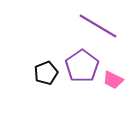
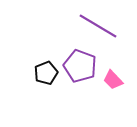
purple pentagon: moved 2 px left; rotated 16 degrees counterclockwise
pink trapezoid: rotated 20 degrees clockwise
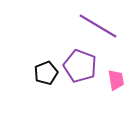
pink trapezoid: moved 3 px right; rotated 145 degrees counterclockwise
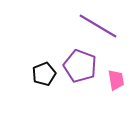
black pentagon: moved 2 px left, 1 px down
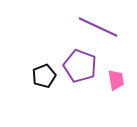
purple line: moved 1 px down; rotated 6 degrees counterclockwise
black pentagon: moved 2 px down
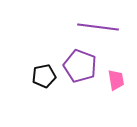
purple line: rotated 18 degrees counterclockwise
black pentagon: rotated 10 degrees clockwise
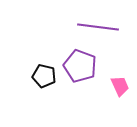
black pentagon: rotated 25 degrees clockwise
pink trapezoid: moved 4 px right, 6 px down; rotated 15 degrees counterclockwise
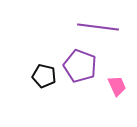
pink trapezoid: moved 3 px left
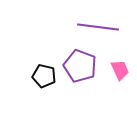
pink trapezoid: moved 3 px right, 16 px up
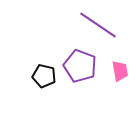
purple line: moved 2 px up; rotated 27 degrees clockwise
pink trapezoid: moved 1 px down; rotated 15 degrees clockwise
